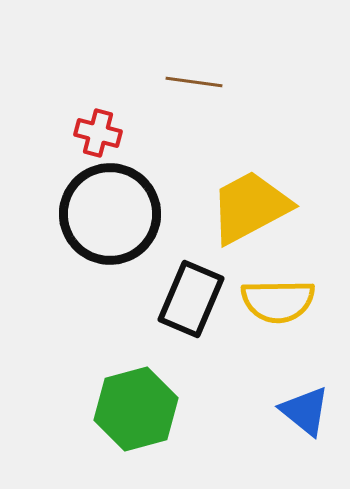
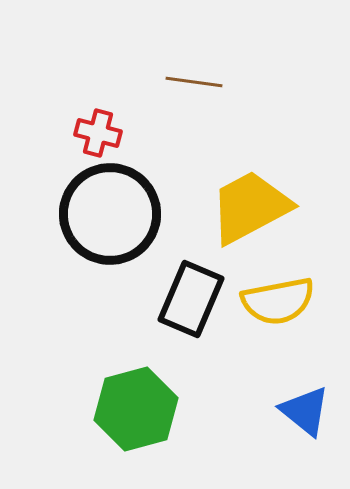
yellow semicircle: rotated 10 degrees counterclockwise
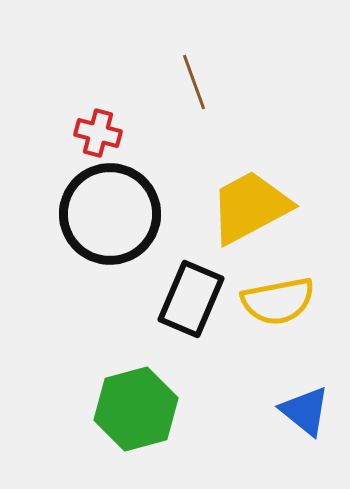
brown line: rotated 62 degrees clockwise
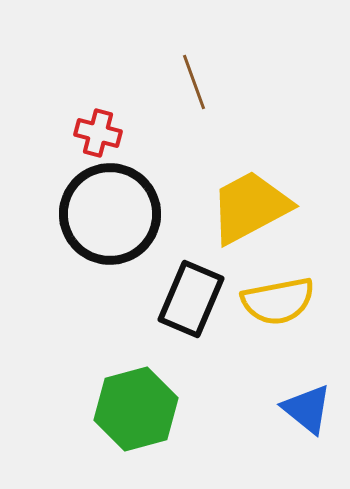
blue triangle: moved 2 px right, 2 px up
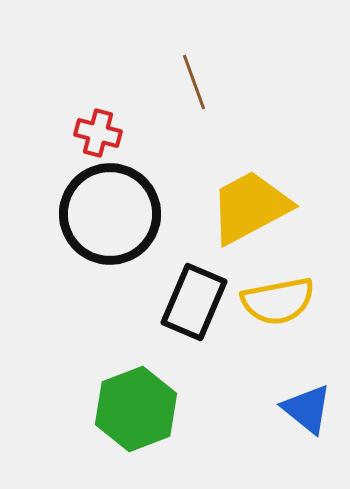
black rectangle: moved 3 px right, 3 px down
green hexagon: rotated 6 degrees counterclockwise
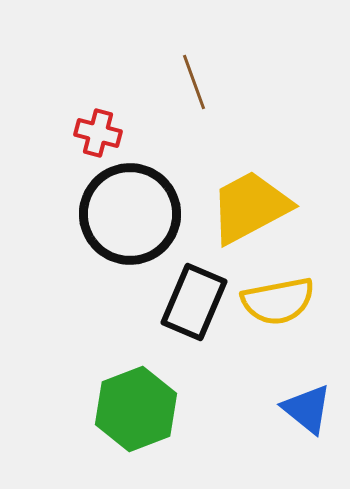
black circle: moved 20 px right
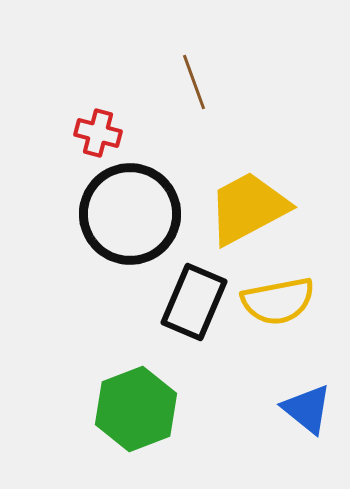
yellow trapezoid: moved 2 px left, 1 px down
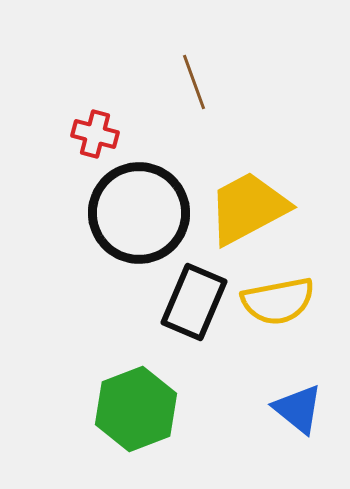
red cross: moved 3 px left, 1 px down
black circle: moved 9 px right, 1 px up
blue triangle: moved 9 px left
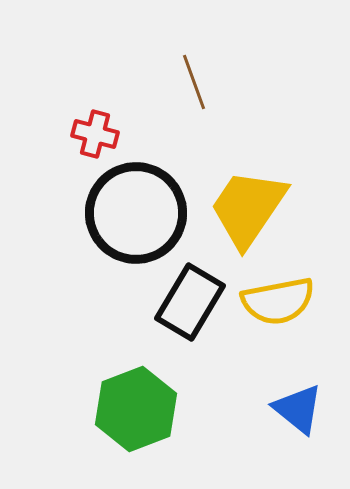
yellow trapezoid: rotated 28 degrees counterclockwise
black circle: moved 3 px left
black rectangle: moved 4 px left; rotated 8 degrees clockwise
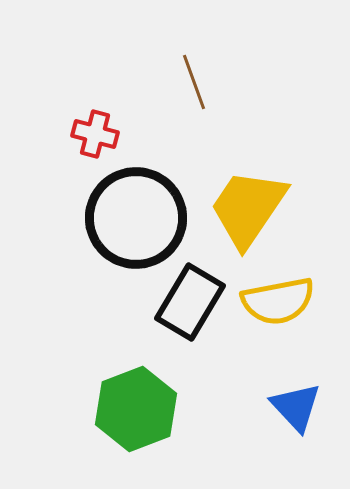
black circle: moved 5 px down
blue triangle: moved 2 px left, 2 px up; rotated 8 degrees clockwise
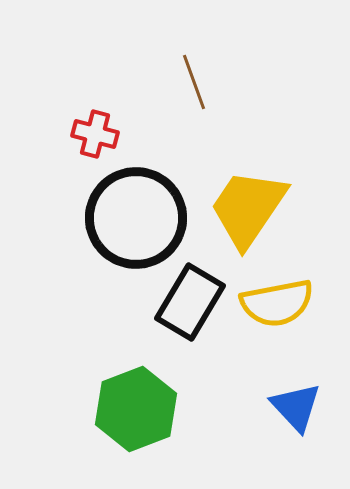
yellow semicircle: moved 1 px left, 2 px down
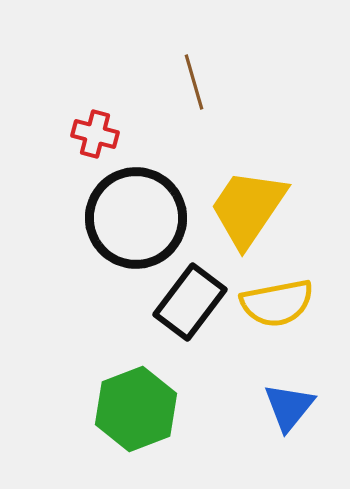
brown line: rotated 4 degrees clockwise
black rectangle: rotated 6 degrees clockwise
blue triangle: moved 7 px left; rotated 22 degrees clockwise
